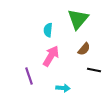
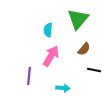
purple line: rotated 24 degrees clockwise
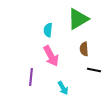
green triangle: rotated 20 degrees clockwise
brown semicircle: rotated 136 degrees clockwise
pink arrow: rotated 120 degrees clockwise
purple line: moved 2 px right, 1 px down
cyan arrow: rotated 56 degrees clockwise
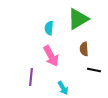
cyan semicircle: moved 1 px right, 2 px up
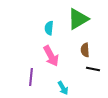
brown semicircle: moved 1 px right, 1 px down
black line: moved 1 px left, 1 px up
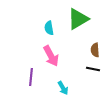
cyan semicircle: rotated 16 degrees counterclockwise
brown semicircle: moved 10 px right
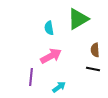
pink arrow: rotated 90 degrees counterclockwise
cyan arrow: moved 4 px left, 1 px up; rotated 96 degrees counterclockwise
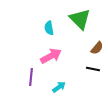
green triangle: moved 2 px right; rotated 45 degrees counterclockwise
brown semicircle: moved 2 px right, 2 px up; rotated 136 degrees counterclockwise
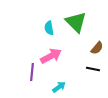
green triangle: moved 4 px left, 3 px down
purple line: moved 1 px right, 5 px up
